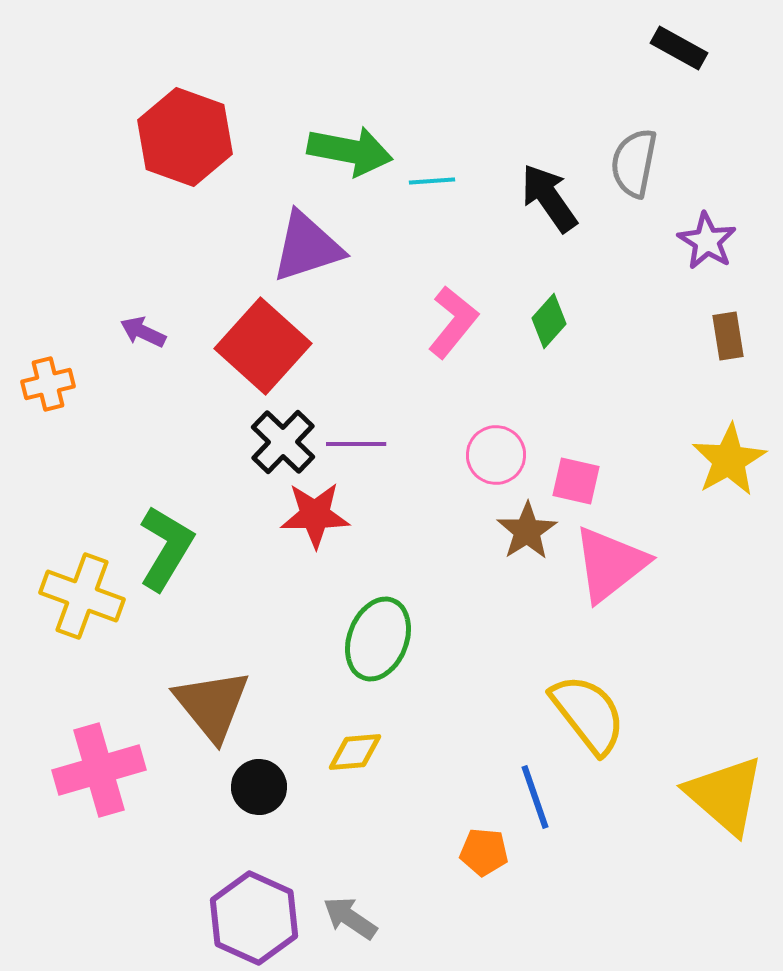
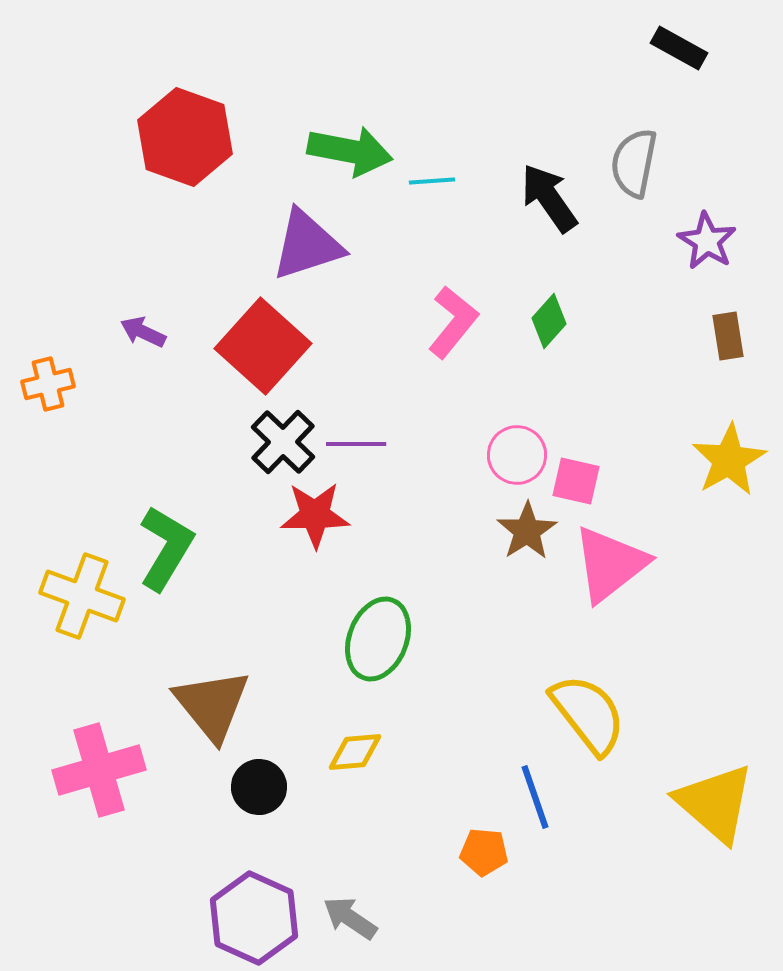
purple triangle: moved 2 px up
pink circle: moved 21 px right
yellow triangle: moved 10 px left, 8 px down
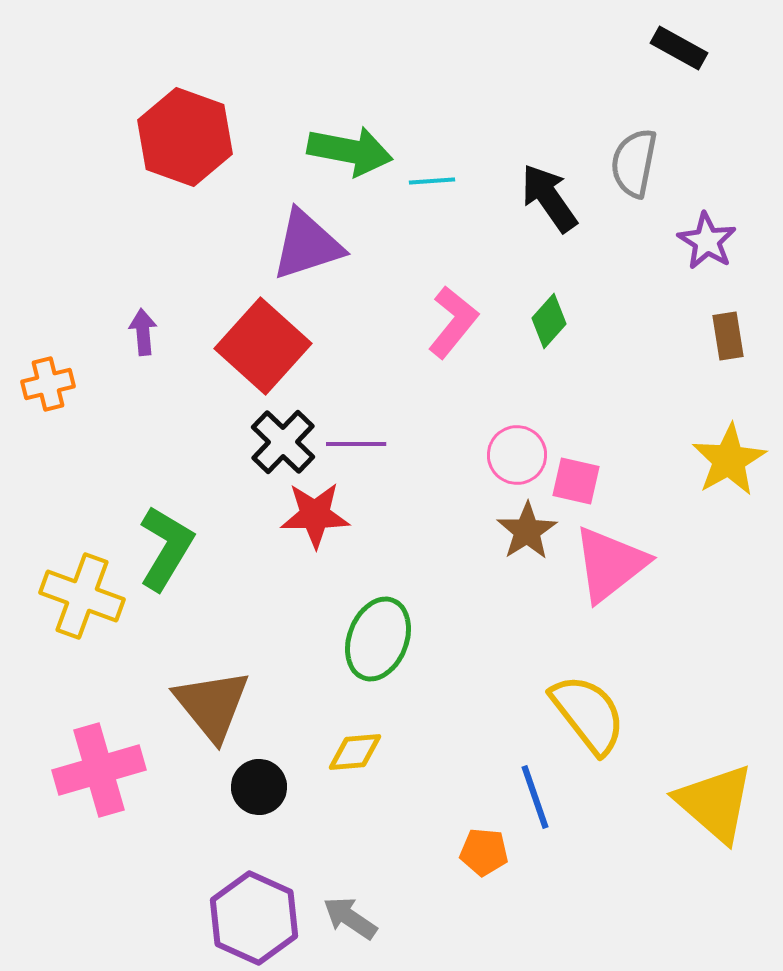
purple arrow: rotated 60 degrees clockwise
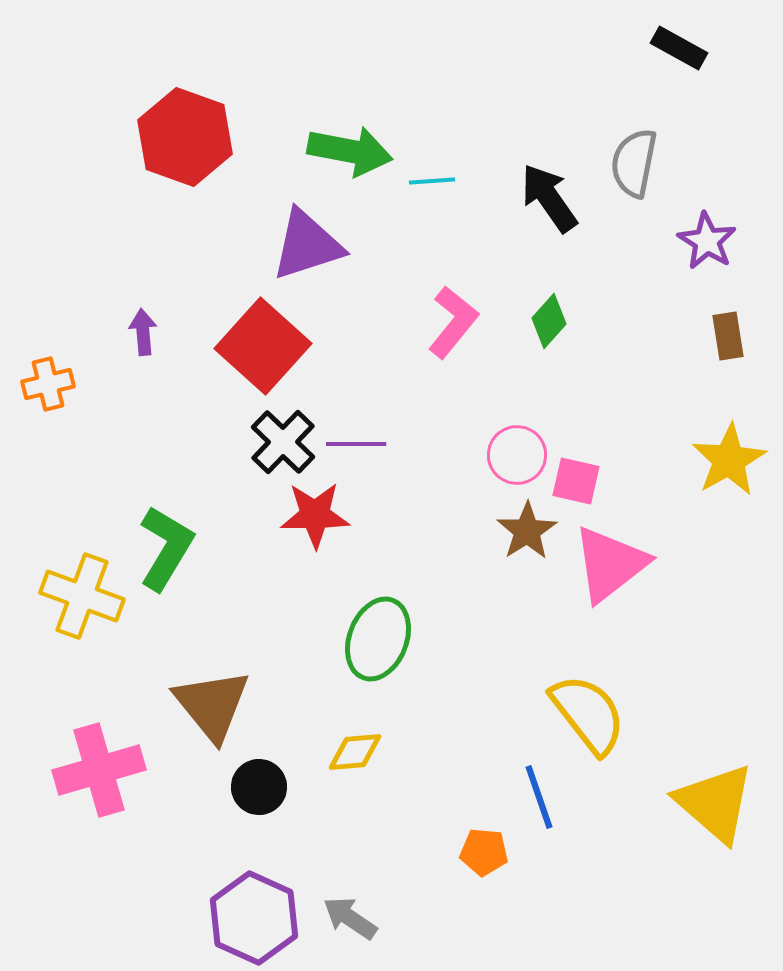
blue line: moved 4 px right
